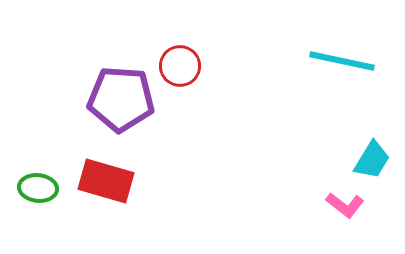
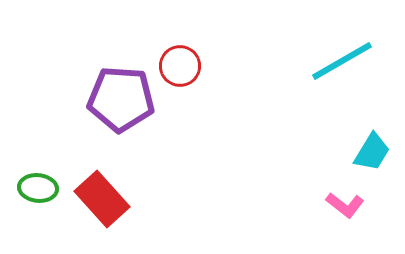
cyan line: rotated 42 degrees counterclockwise
cyan trapezoid: moved 8 px up
red rectangle: moved 4 px left, 18 px down; rotated 32 degrees clockwise
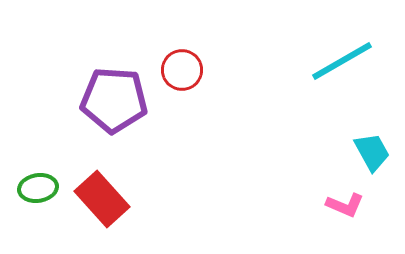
red circle: moved 2 px right, 4 px down
purple pentagon: moved 7 px left, 1 px down
cyan trapezoid: rotated 60 degrees counterclockwise
green ellipse: rotated 15 degrees counterclockwise
pink L-shape: rotated 15 degrees counterclockwise
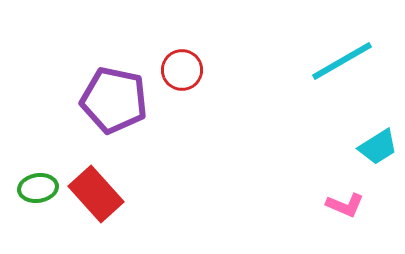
purple pentagon: rotated 8 degrees clockwise
cyan trapezoid: moved 6 px right, 5 px up; rotated 87 degrees clockwise
red rectangle: moved 6 px left, 5 px up
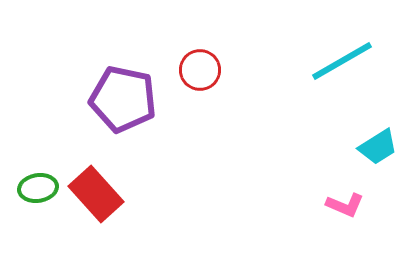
red circle: moved 18 px right
purple pentagon: moved 9 px right, 1 px up
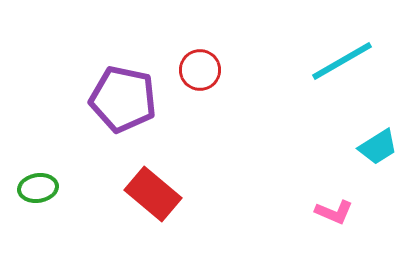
red rectangle: moved 57 px right; rotated 8 degrees counterclockwise
pink L-shape: moved 11 px left, 7 px down
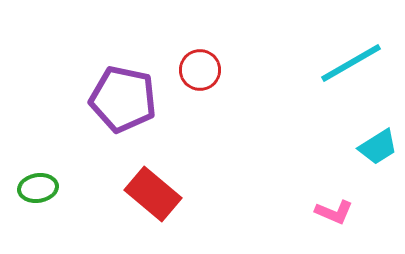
cyan line: moved 9 px right, 2 px down
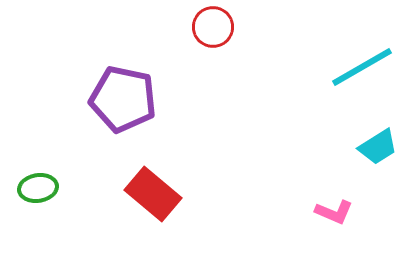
cyan line: moved 11 px right, 4 px down
red circle: moved 13 px right, 43 px up
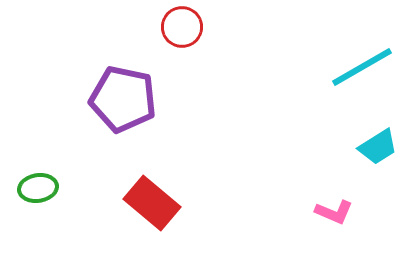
red circle: moved 31 px left
red rectangle: moved 1 px left, 9 px down
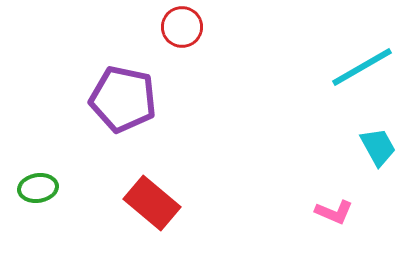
cyan trapezoid: rotated 87 degrees counterclockwise
